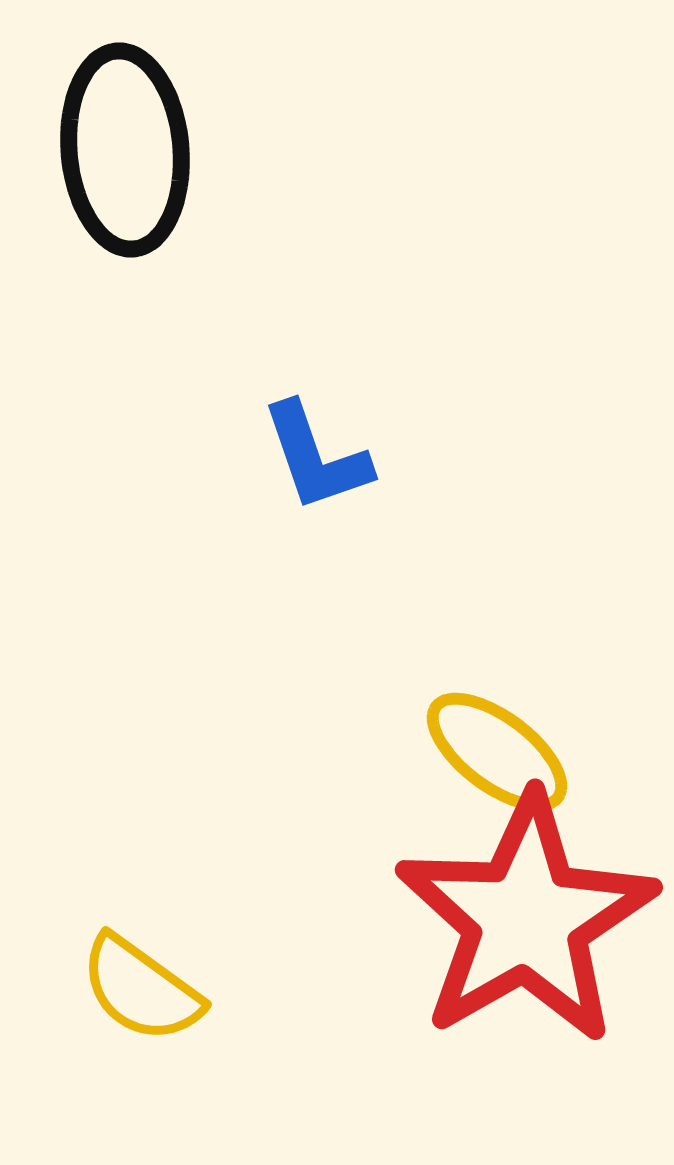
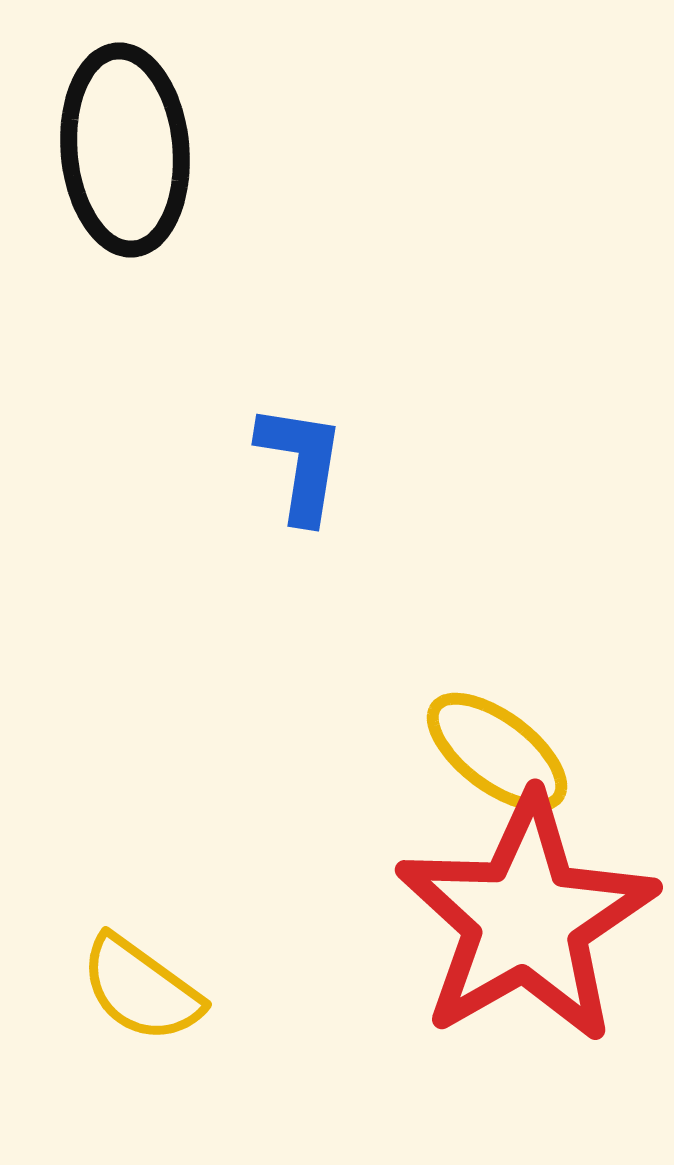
blue L-shape: moved 15 px left, 6 px down; rotated 152 degrees counterclockwise
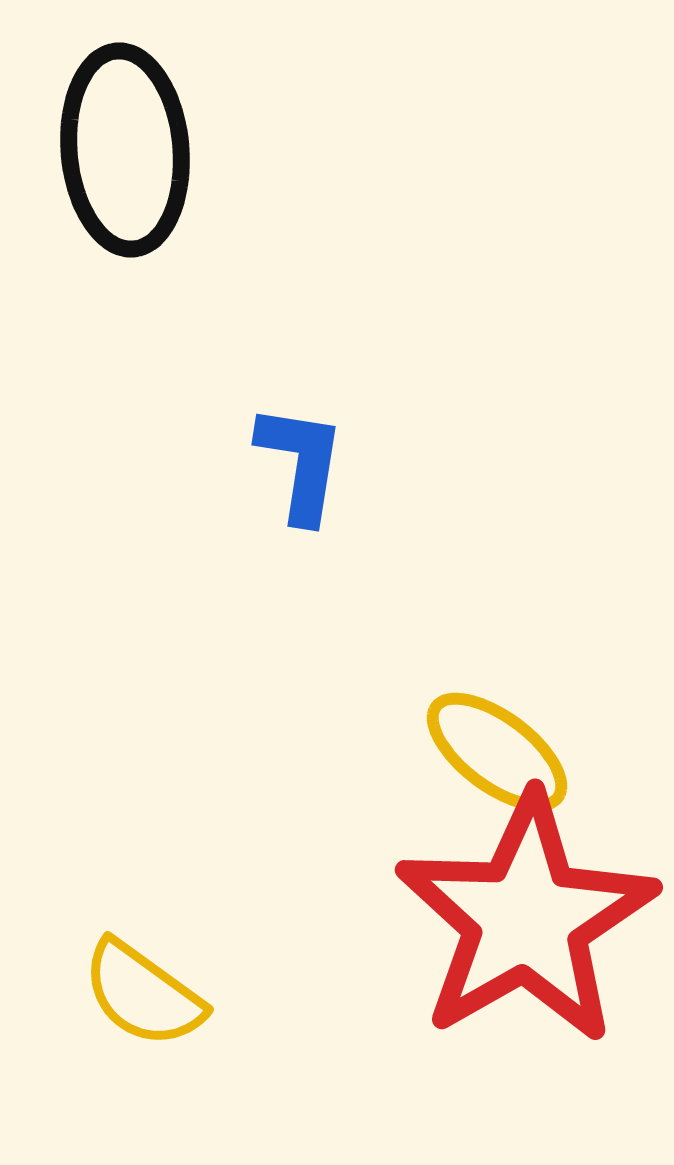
yellow semicircle: moved 2 px right, 5 px down
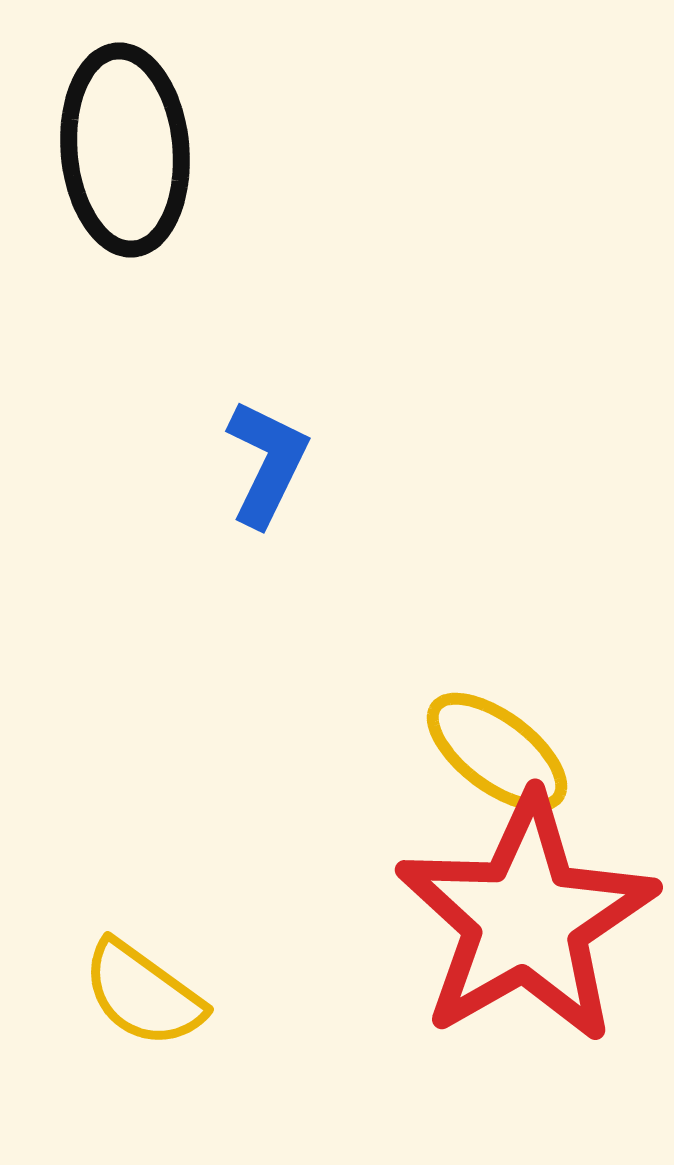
blue L-shape: moved 34 px left; rotated 17 degrees clockwise
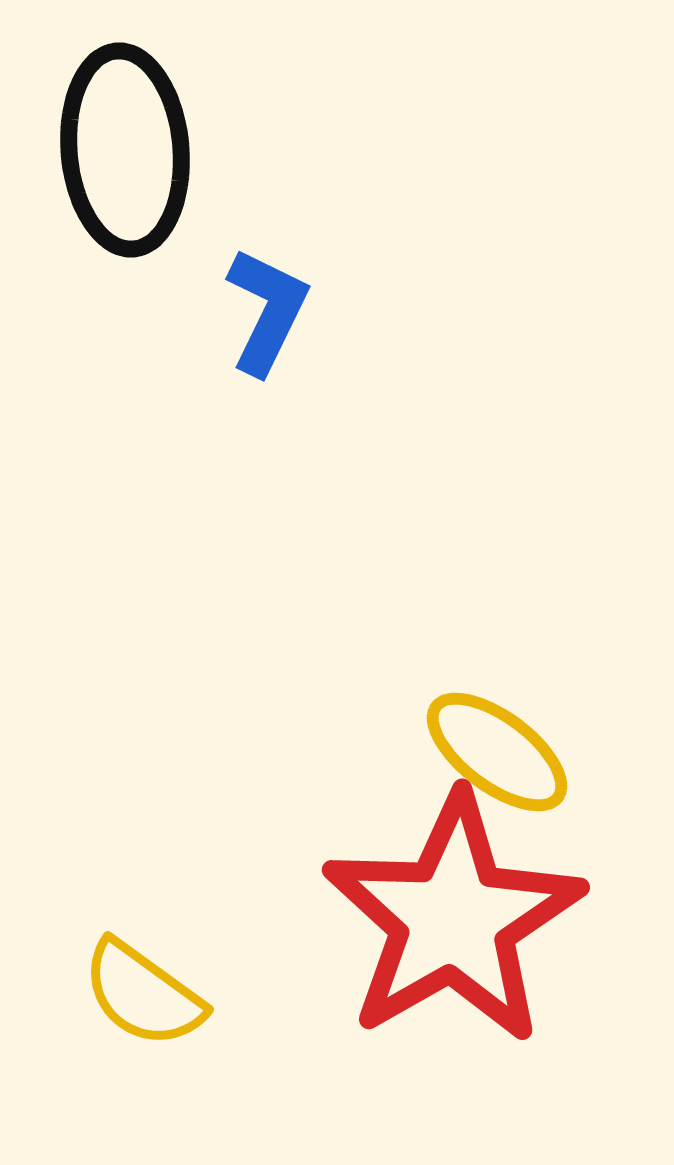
blue L-shape: moved 152 px up
red star: moved 73 px left
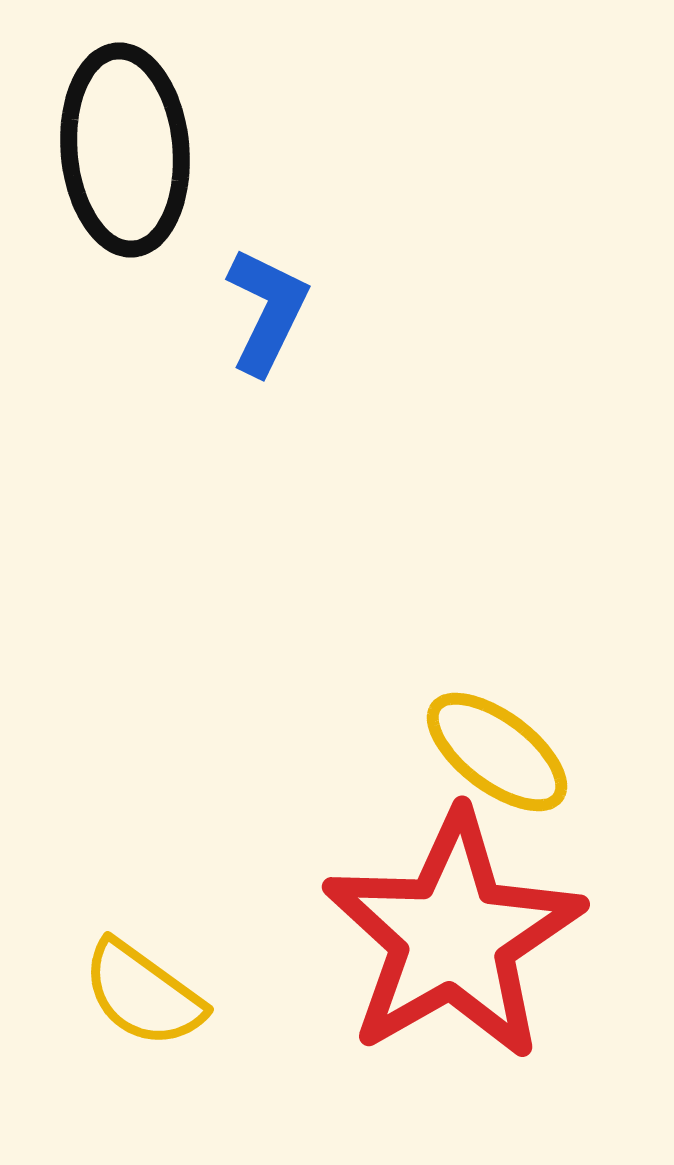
red star: moved 17 px down
